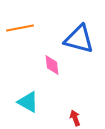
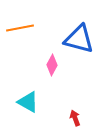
pink diamond: rotated 35 degrees clockwise
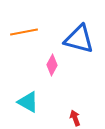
orange line: moved 4 px right, 4 px down
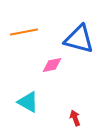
pink diamond: rotated 50 degrees clockwise
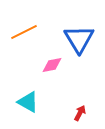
orange line: rotated 16 degrees counterclockwise
blue triangle: rotated 44 degrees clockwise
red arrow: moved 5 px right, 5 px up; rotated 49 degrees clockwise
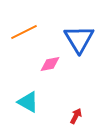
pink diamond: moved 2 px left, 1 px up
red arrow: moved 4 px left, 3 px down
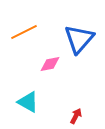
blue triangle: rotated 12 degrees clockwise
